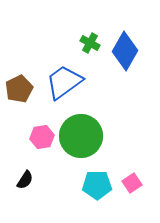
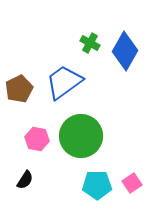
pink hexagon: moved 5 px left, 2 px down; rotated 20 degrees clockwise
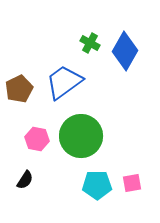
pink square: rotated 24 degrees clockwise
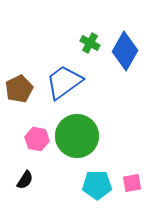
green circle: moved 4 px left
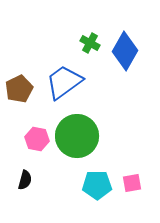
black semicircle: rotated 18 degrees counterclockwise
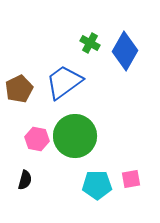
green circle: moved 2 px left
pink square: moved 1 px left, 4 px up
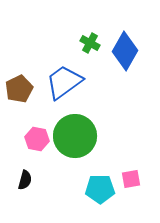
cyan pentagon: moved 3 px right, 4 px down
